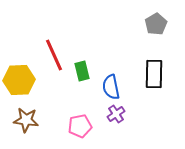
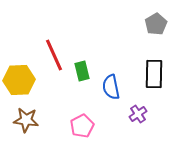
purple cross: moved 22 px right
pink pentagon: moved 2 px right; rotated 15 degrees counterclockwise
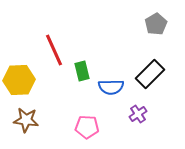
red line: moved 5 px up
black rectangle: moved 4 px left; rotated 44 degrees clockwise
blue semicircle: rotated 80 degrees counterclockwise
pink pentagon: moved 5 px right, 1 px down; rotated 30 degrees clockwise
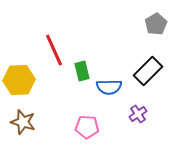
black rectangle: moved 2 px left, 3 px up
blue semicircle: moved 2 px left
brown star: moved 3 px left, 2 px down; rotated 10 degrees clockwise
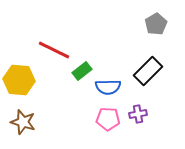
red line: rotated 40 degrees counterclockwise
green rectangle: rotated 66 degrees clockwise
yellow hexagon: rotated 8 degrees clockwise
blue semicircle: moved 1 px left
purple cross: rotated 24 degrees clockwise
pink pentagon: moved 21 px right, 8 px up
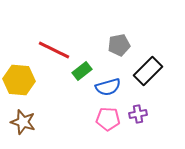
gray pentagon: moved 37 px left, 21 px down; rotated 20 degrees clockwise
blue semicircle: rotated 15 degrees counterclockwise
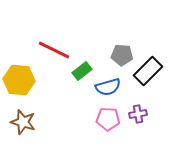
gray pentagon: moved 3 px right, 10 px down; rotated 15 degrees clockwise
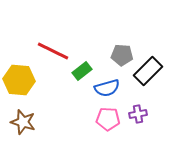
red line: moved 1 px left, 1 px down
blue semicircle: moved 1 px left, 1 px down
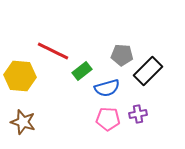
yellow hexagon: moved 1 px right, 4 px up
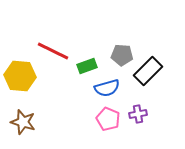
green rectangle: moved 5 px right, 5 px up; rotated 18 degrees clockwise
pink pentagon: rotated 20 degrees clockwise
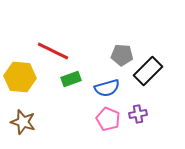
green rectangle: moved 16 px left, 13 px down
yellow hexagon: moved 1 px down
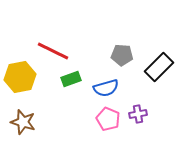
black rectangle: moved 11 px right, 4 px up
yellow hexagon: rotated 16 degrees counterclockwise
blue semicircle: moved 1 px left
